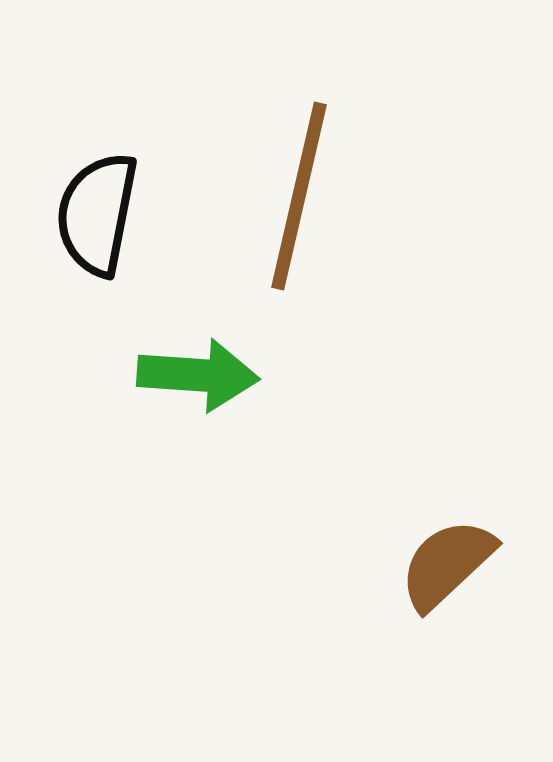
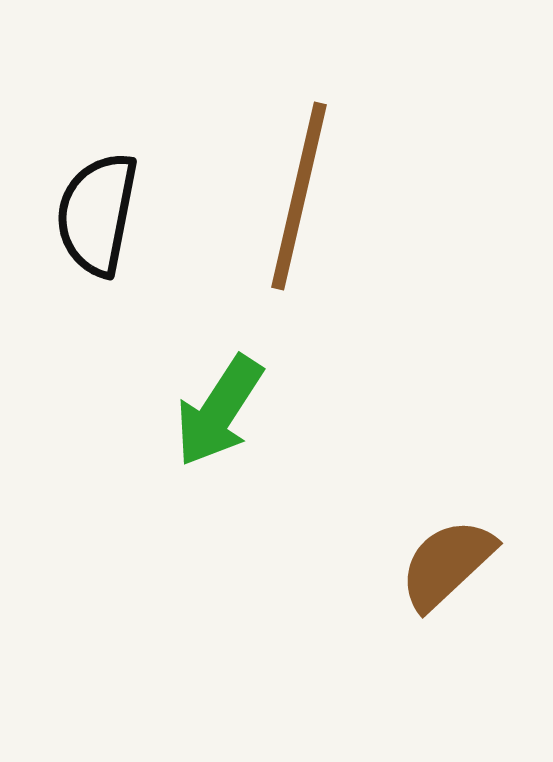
green arrow: moved 21 px right, 36 px down; rotated 119 degrees clockwise
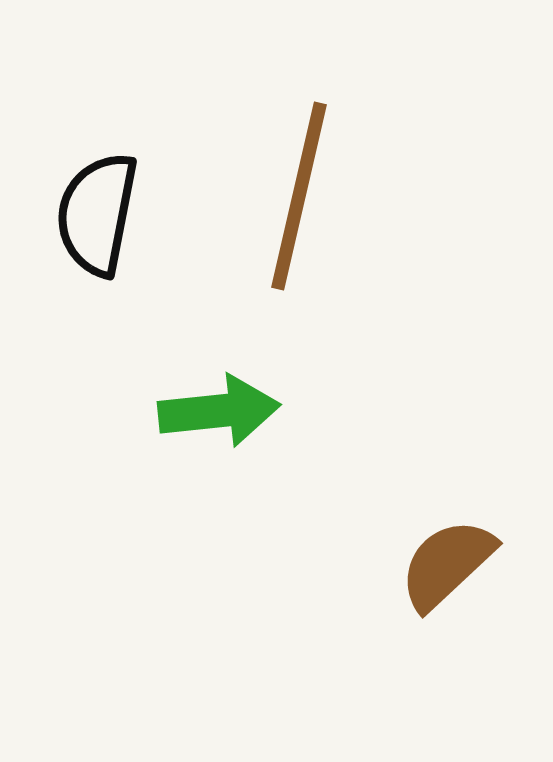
green arrow: rotated 129 degrees counterclockwise
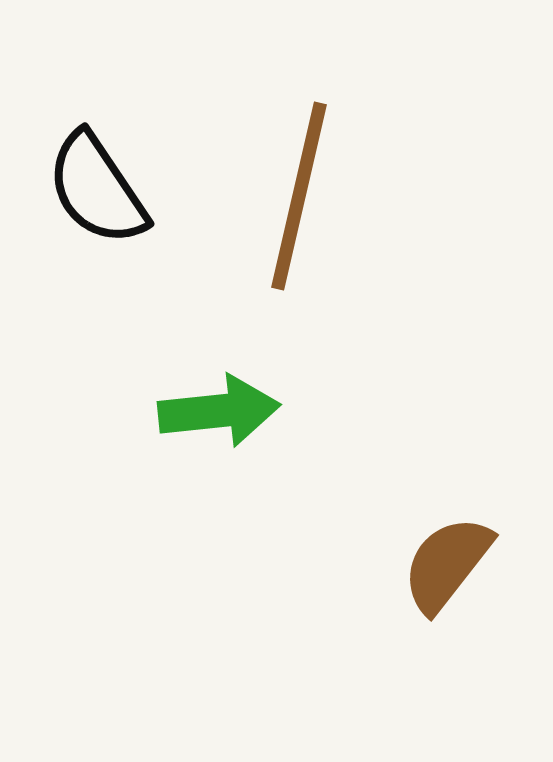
black semicircle: moved 25 px up; rotated 45 degrees counterclockwise
brown semicircle: rotated 9 degrees counterclockwise
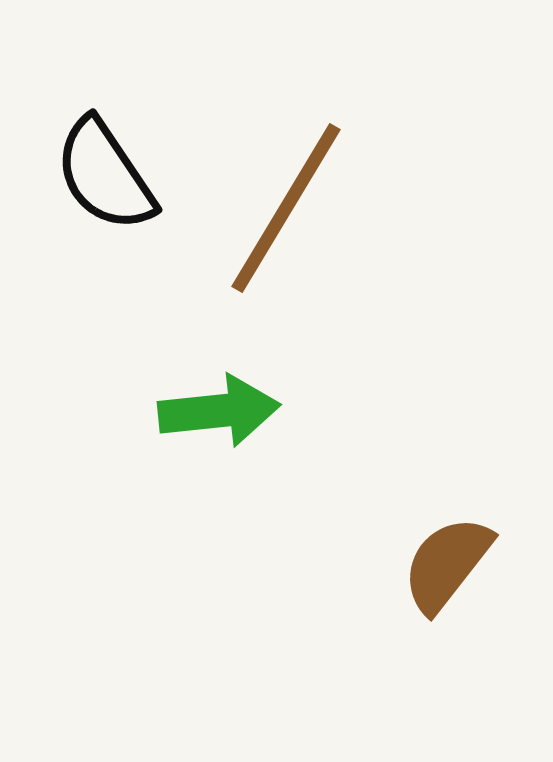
black semicircle: moved 8 px right, 14 px up
brown line: moved 13 px left, 12 px down; rotated 18 degrees clockwise
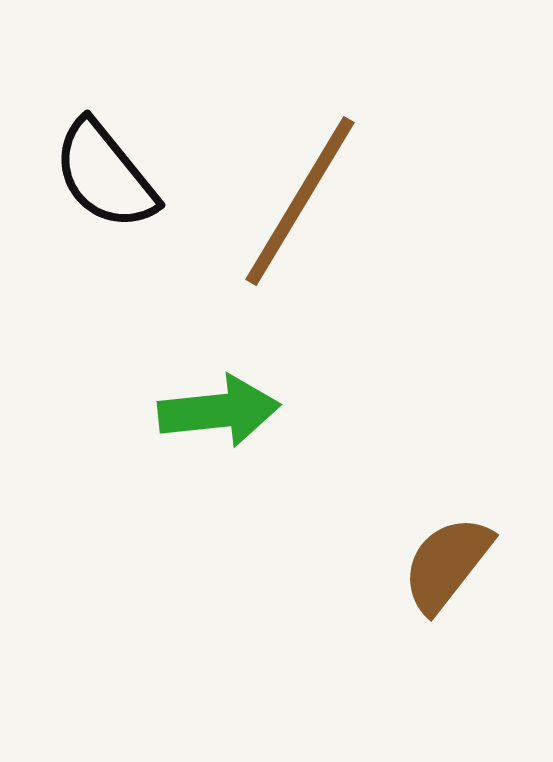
black semicircle: rotated 5 degrees counterclockwise
brown line: moved 14 px right, 7 px up
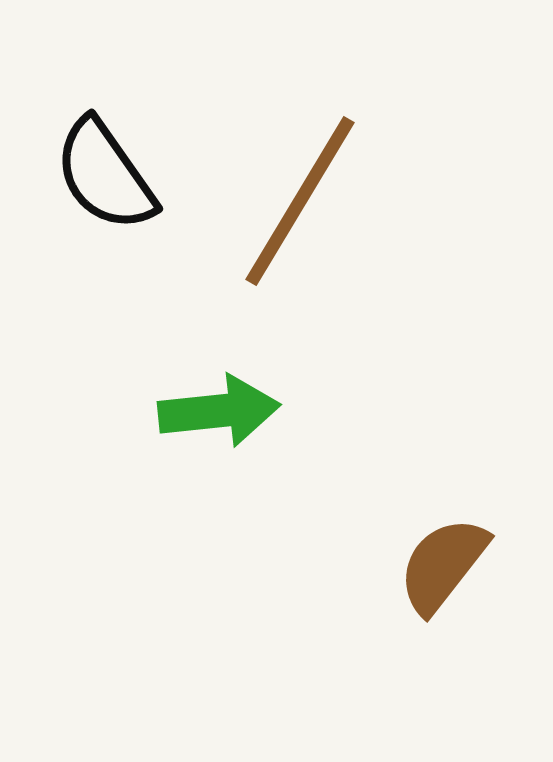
black semicircle: rotated 4 degrees clockwise
brown semicircle: moved 4 px left, 1 px down
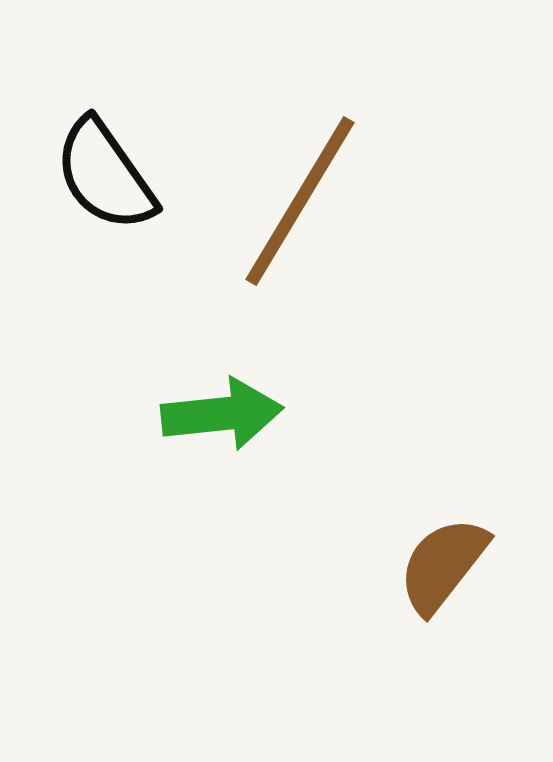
green arrow: moved 3 px right, 3 px down
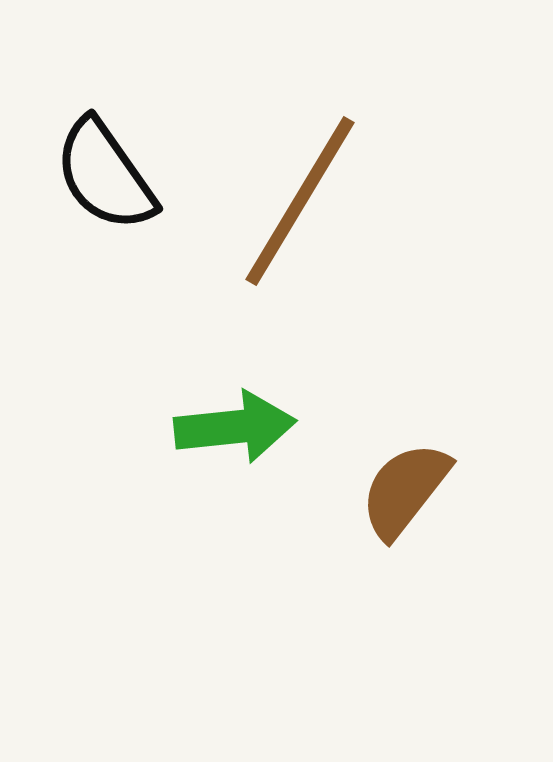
green arrow: moved 13 px right, 13 px down
brown semicircle: moved 38 px left, 75 px up
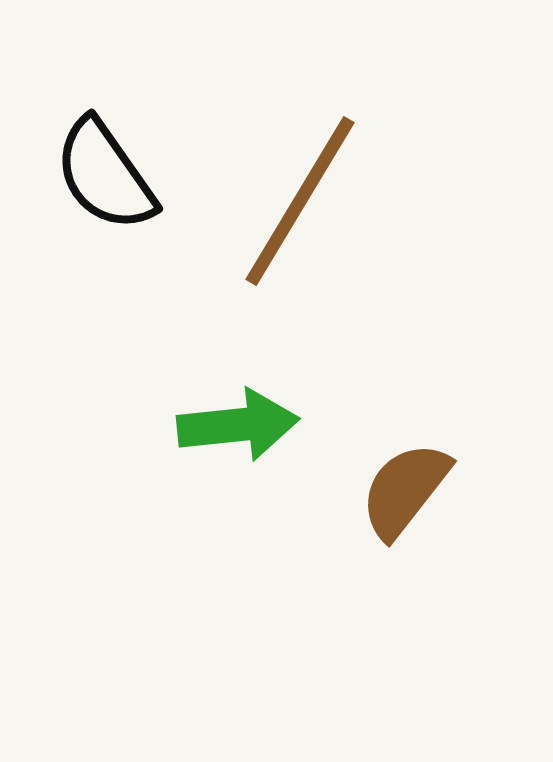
green arrow: moved 3 px right, 2 px up
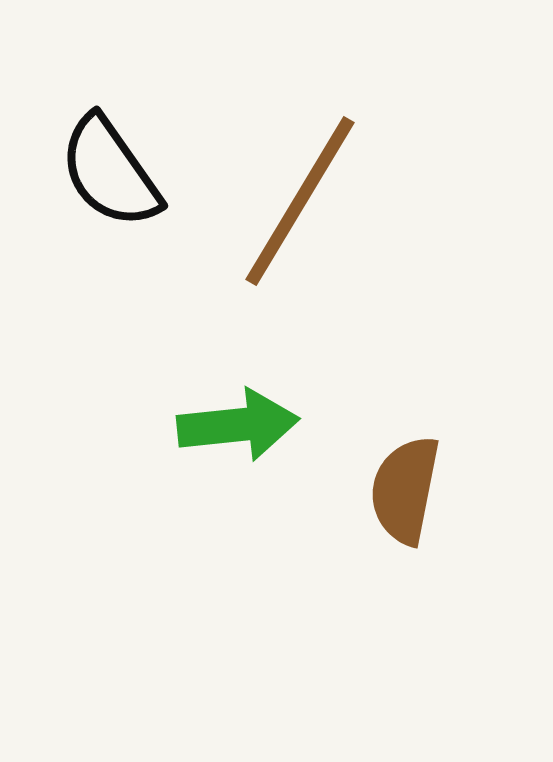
black semicircle: moved 5 px right, 3 px up
brown semicircle: rotated 27 degrees counterclockwise
